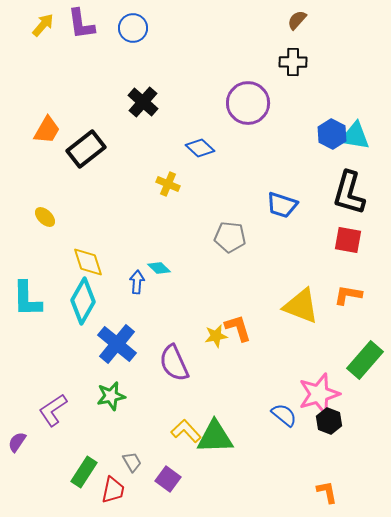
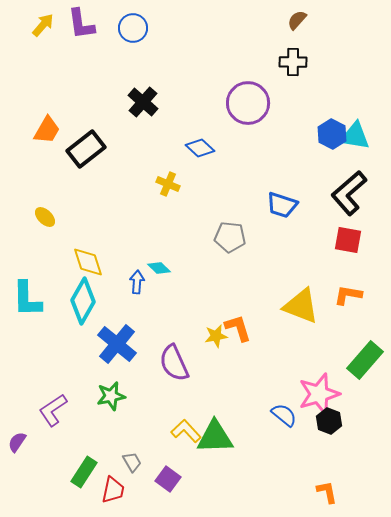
black L-shape at (349, 193): rotated 33 degrees clockwise
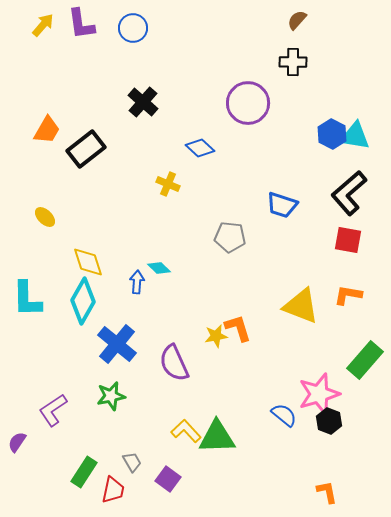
green triangle at (215, 437): moved 2 px right
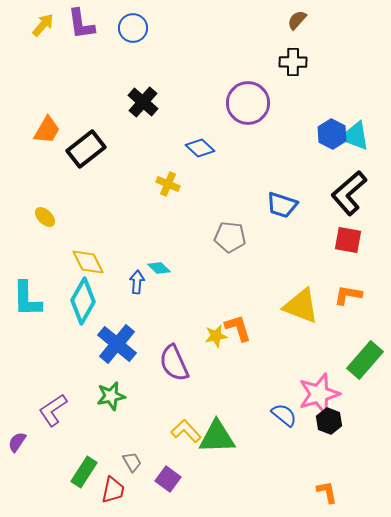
cyan triangle at (355, 136): rotated 12 degrees clockwise
yellow diamond at (88, 262): rotated 8 degrees counterclockwise
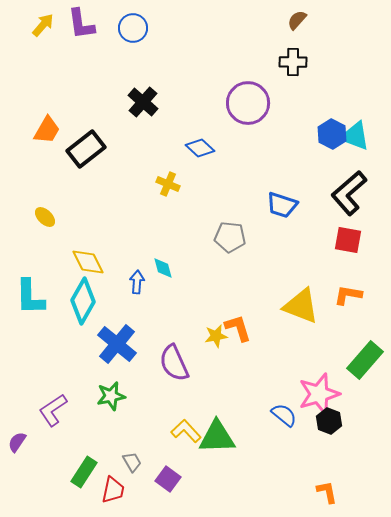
cyan diamond at (159, 268): moved 4 px right; rotated 30 degrees clockwise
cyan L-shape at (27, 299): moved 3 px right, 2 px up
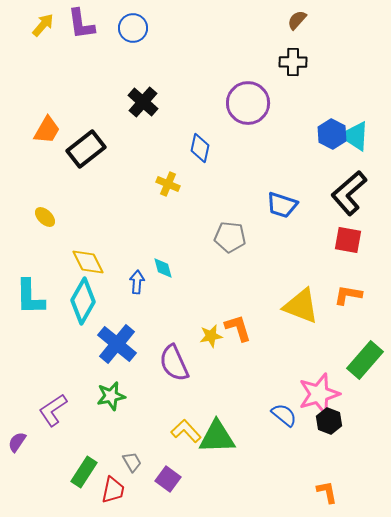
cyan triangle at (355, 136): rotated 12 degrees clockwise
blue diamond at (200, 148): rotated 60 degrees clockwise
yellow star at (216, 336): moved 5 px left
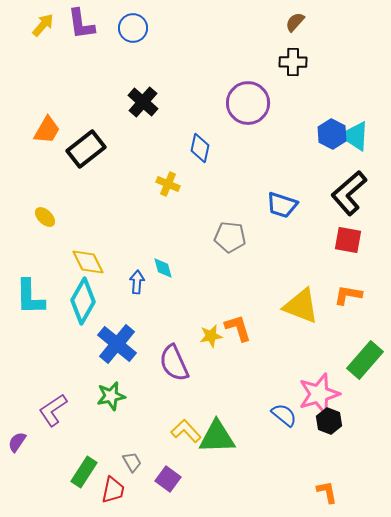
brown semicircle at (297, 20): moved 2 px left, 2 px down
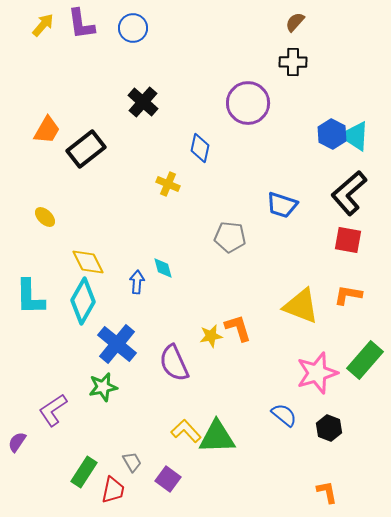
pink star at (319, 394): moved 2 px left, 21 px up
green star at (111, 396): moved 8 px left, 9 px up
black hexagon at (329, 421): moved 7 px down
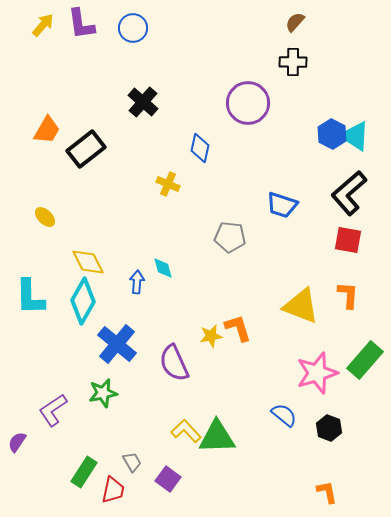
orange L-shape at (348, 295): rotated 84 degrees clockwise
green star at (103, 387): moved 6 px down
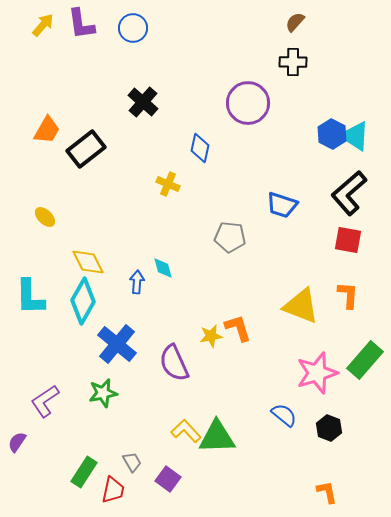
purple L-shape at (53, 410): moved 8 px left, 9 px up
